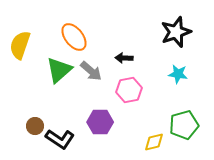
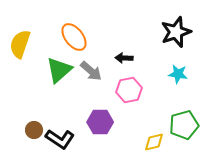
yellow semicircle: moved 1 px up
brown circle: moved 1 px left, 4 px down
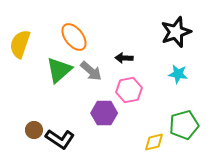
purple hexagon: moved 4 px right, 9 px up
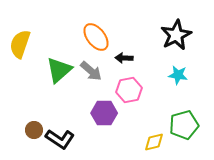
black star: moved 3 px down; rotated 8 degrees counterclockwise
orange ellipse: moved 22 px right
cyan star: moved 1 px down
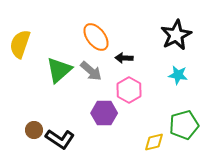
pink hexagon: rotated 20 degrees counterclockwise
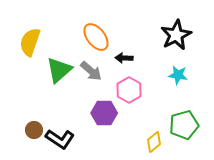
yellow semicircle: moved 10 px right, 2 px up
yellow diamond: rotated 25 degrees counterclockwise
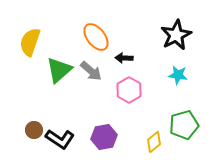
purple hexagon: moved 24 px down; rotated 10 degrees counterclockwise
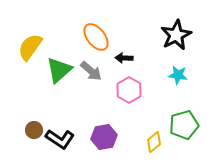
yellow semicircle: moved 5 px down; rotated 16 degrees clockwise
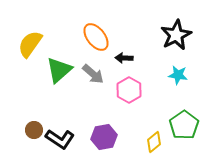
yellow semicircle: moved 3 px up
gray arrow: moved 2 px right, 3 px down
green pentagon: rotated 20 degrees counterclockwise
